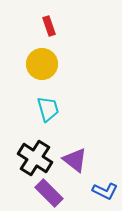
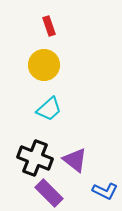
yellow circle: moved 2 px right, 1 px down
cyan trapezoid: moved 1 px right; rotated 64 degrees clockwise
black cross: rotated 12 degrees counterclockwise
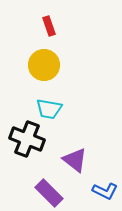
cyan trapezoid: rotated 52 degrees clockwise
black cross: moved 8 px left, 19 px up
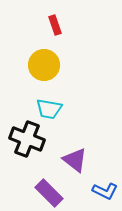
red rectangle: moved 6 px right, 1 px up
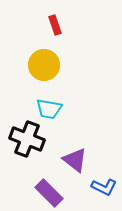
blue L-shape: moved 1 px left, 4 px up
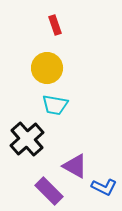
yellow circle: moved 3 px right, 3 px down
cyan trapezoid: moved 6 px right, 4 px up
black cross: rotated 28 degrees clockwise
purple triangle: moved 6 px down; rotated 8 degrees counterclockwise
purple rectangle: moved 2 px up
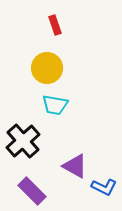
black cross: moved 4 px left, 2 px down
purple rectangle: moved 17 px left
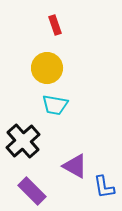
blue L-shape: rotated 55 degrees clockwise
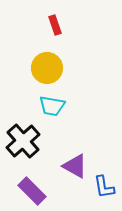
cyan trapezoid: moved 3 px left, 1 px down
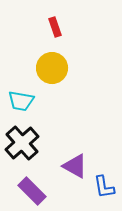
red rectangle: moved 2 px down
yellow circle: moved 5 px right
cyan trapezoid: moved 31 px left, 5 px up
black cross: moved 1 px left, 2 px down
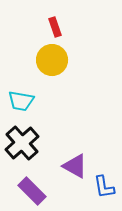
yellow circle: moved 8 px up
